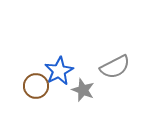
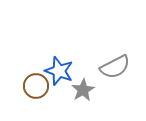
blue star: rotated 24 degrees counterclockwise
gray star: rotated 20 degrees clockwise
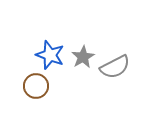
blue star: moved 9 px left, 16 px up
gray star: moved 33 px up
